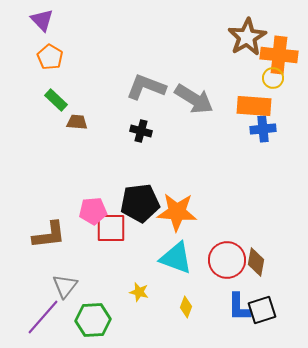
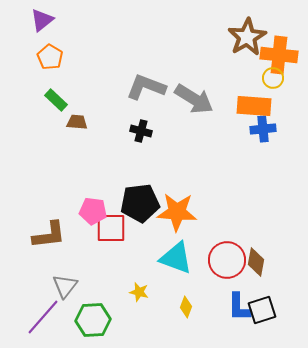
purple triangle: rotated 35 degrees clockwise
pink pentagon: rotated 12 degrees clockwise
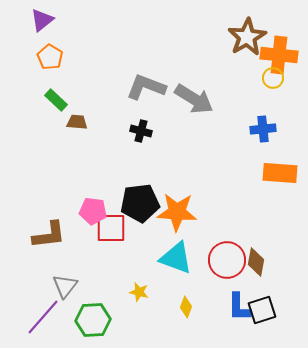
orange rectangle: moved 26 px right, 67 px down
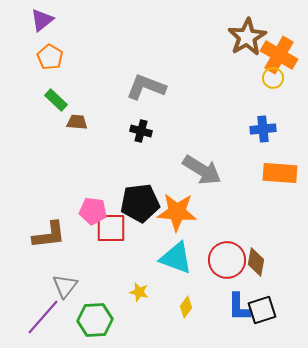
orange cross: rotated 24 degrees clockwise
gray arrow: moved 8 px right, 71 px down
yellow diamond: rotated 15 degrees clockwise
green hexagon: moved 2 px right
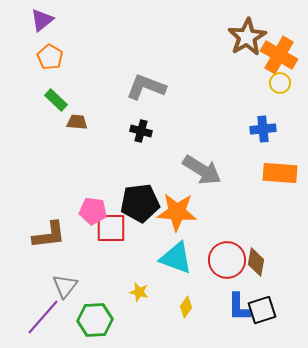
yellow circle: moved 7 px right, 5 px down
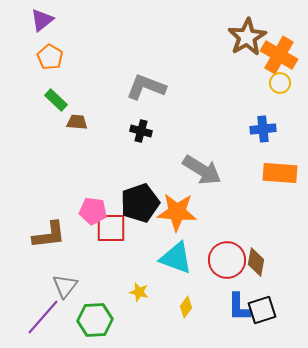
black pentagon: rotated 12 degrees counterclockwise
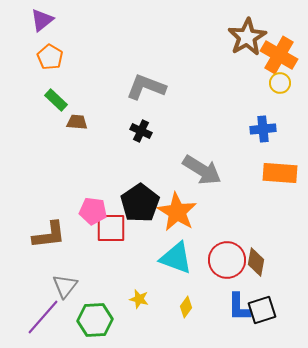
black cross: rotated 10 degrees clockwise
black pentagon: rotated 15 degrees counterclockwise
orange star: rotated 27 degrees clockwise
yellow star: moved 7 px down
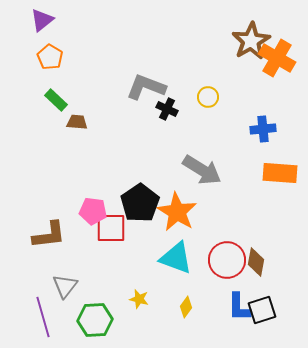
brown star: moved 4 px right, 4 px down
orange cross: moved 2 px left, 3 px down
yellow circle: moved 72 px left, 14 px down
black cross: moved 26 px right, 22 px up
purple line: rotated 57 degrees counterclockwise
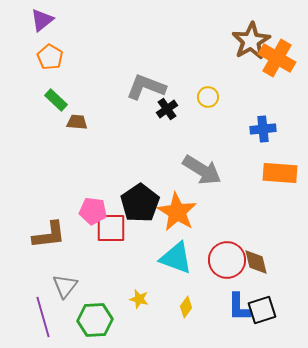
black cross: rotated 30 degrees clockwise
brown diamond: rotated 24 degrees counterclockwise
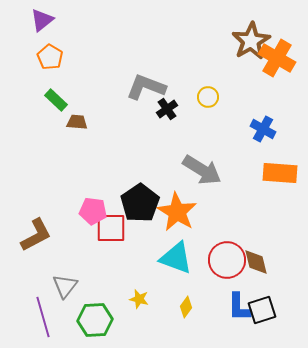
blue cross: rotated 35 degrees clockwise
brown L-shape: moved 13 px left; rotated 21 degrees counterclockwise
